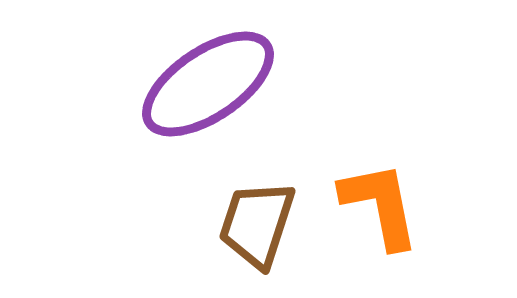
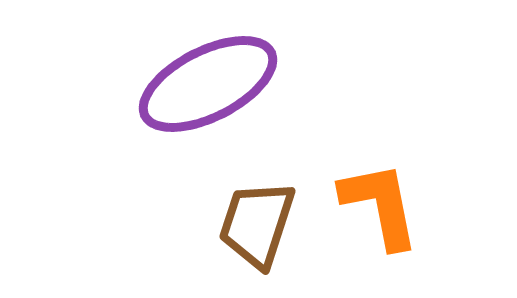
purple ellipse: rotated 7 degrees clockwise
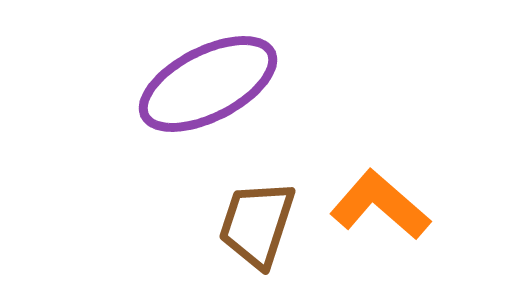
orange L-shape: rotated 38 degrees counterclockwise
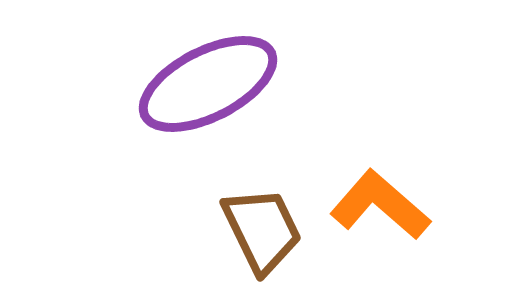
brown trapezoid: moved 5 px right, 6 px down; rotated 136 degrees clockwise
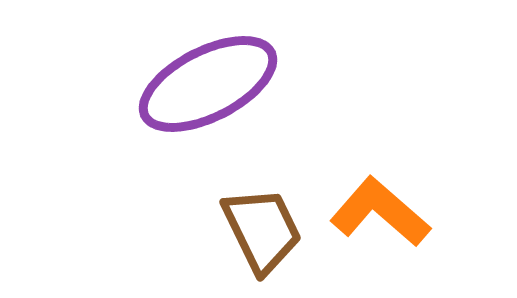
orange L-shape: moved 7 px down
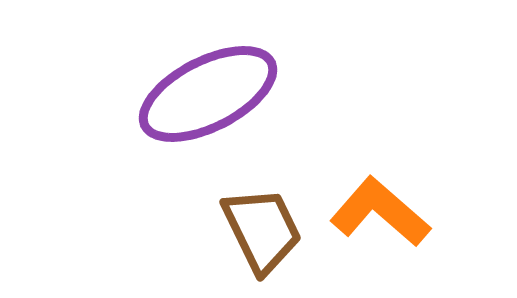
purple ellipse: moved 10 px down
